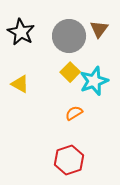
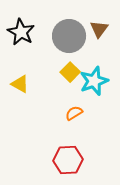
red hexagon: moved 1 px left; rotated 16 degrees clockwise
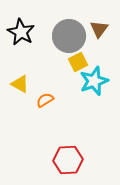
yellow square: moved 8 px right, 10 px up; rotated 18 degrees clockwise
orange semicircle: moved 29 px left, 13 px up
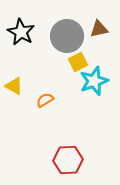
brown triangle: rotated 42 degrees clockwise
gray circle: moved 2 px left
yellow triangle: moved 6 px left, 2 px down
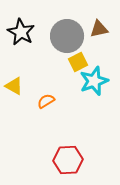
orange semicircle: moved 1 px right, 1 px down
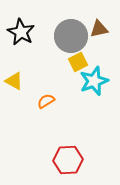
gray circle: moved 4 px right
yellow triangle: moved 5 px up
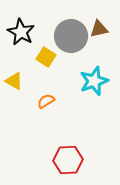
yellow square: moved 32 px left, 5 px up; rotated 30 degrees counterclockwise
